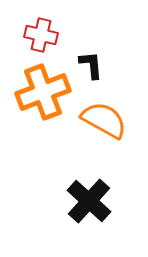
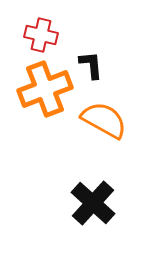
orange cross: moved 2 px right, 3 px up
black cross: moved 4 px right, 2 px down
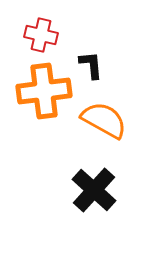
orange cross: moved 1 px left, 2 px down; rotated 14 degrees clockwise
black cross: moved 1 px right, 13 px up
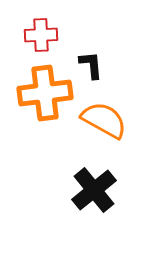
red cross: rotated 16 degrees counterclockwise
orange cross: moved 1 px right, 2 px down
black cross: rotated 9 degrees clockwise
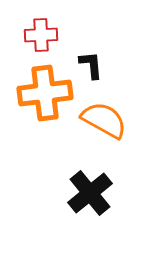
black cross: moved 4 px left, 3 px down
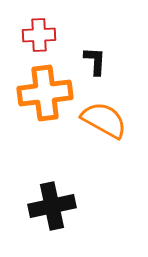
red cross: moved 2 px left
black L-shape: moved 4 px right, 4 px up; rotated 8 degrees clockwise
black cross: moved 38 px left, 13 px down; rotated 27 degrees clockwise
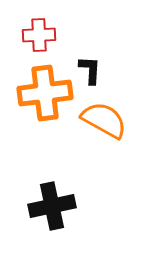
black L-shape: moved 5 px left, 9 px down
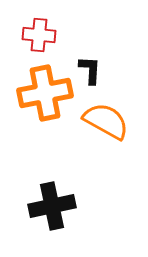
red cross: rotated 8 degrees clockwise
orange cross: rotated 4 degrees counterclockwise
orange semicircle: moved 2 px right, 1 px down
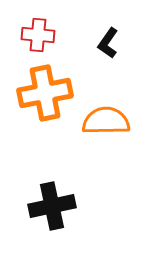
red cross: moved 1 px left
black L-shape: moved 18 px right, 27 px up; rotated 148 degrees counterclockwise
orange semicircle: rotated 30 degrees counterclockwise
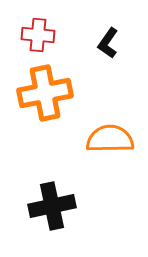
orange semicircle: moved 4 px right, 18 px down
